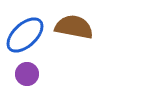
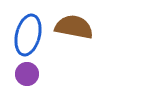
blue ellipse: moved 3 px right; rotated 33 degrees counterclockwise
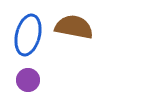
purple circle: moved 1 px right, 6 px down
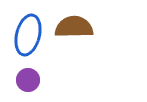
brown semicircle: rotated 12 degrees counterclockwise
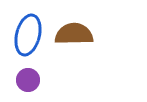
brown semicircle: moved 7 px down
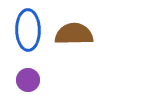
blue ellipse: moved 5 px up; rotated 15 degrees counterclockwise
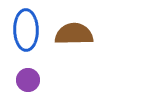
blue ellipse: moved 2 px left
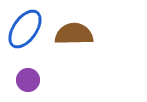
blue ellipse: moved 1 px left, 1 px up; rotated 36 degrees clockwise
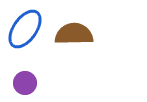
purple circle: moved 3 px left, 3 px down
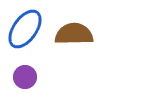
purple circle: moved 6 px up
